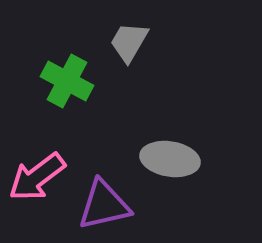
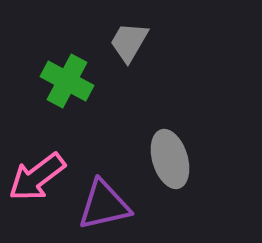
gray ellipse: rotated 64 degrees clockwise
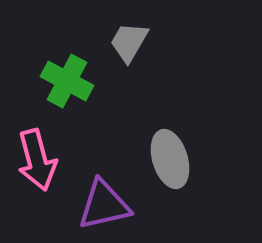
pink arrow: moved 17 px up; rotated 68 degrees counterclockwise
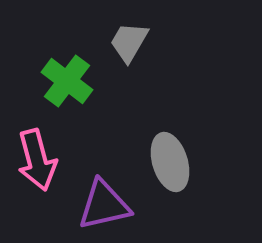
green cross: rotated 9 degrees clockwise
gray ellipse: moved 3 px down
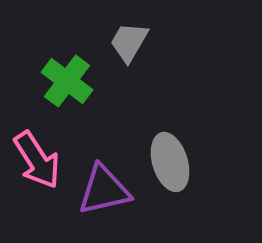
pink arrow: rotated 18 degrees counterclockwise
purple triangle: moved 15 px up
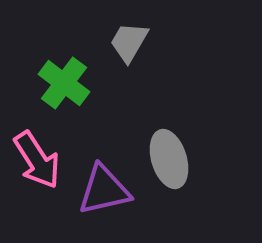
green cross: moved 3 px left, 2 px down
gray ellipse: moved 1 px left, 3 px up
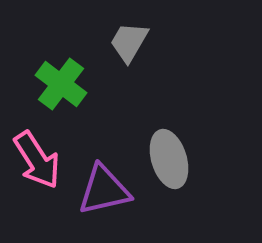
green cross: moved 3 px left, 1 px down
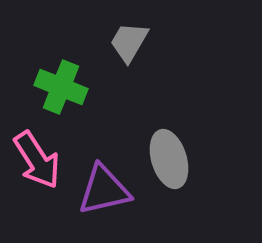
green cross: moved 3 px down; rotated 15 degrees counterclockwise
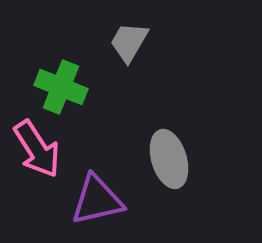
pink arrow: moved 11 px up
purple triangle: moved 7 px left, 10 px down
